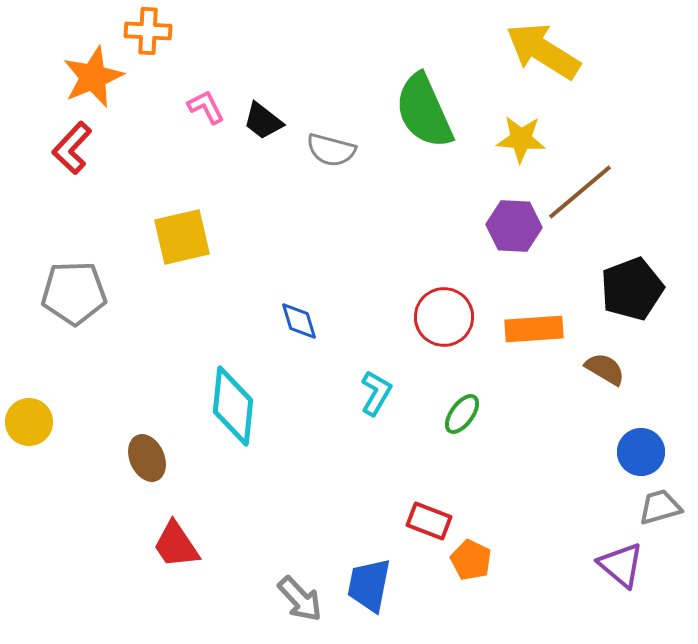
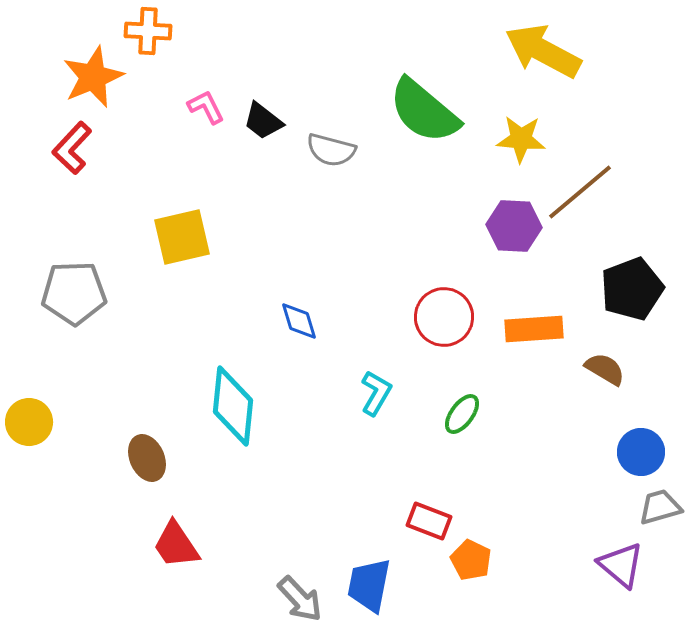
yellow arrow: rotated 4 degrees counterclockwise
green semicircle: rotated 26 degrees counterclockwise
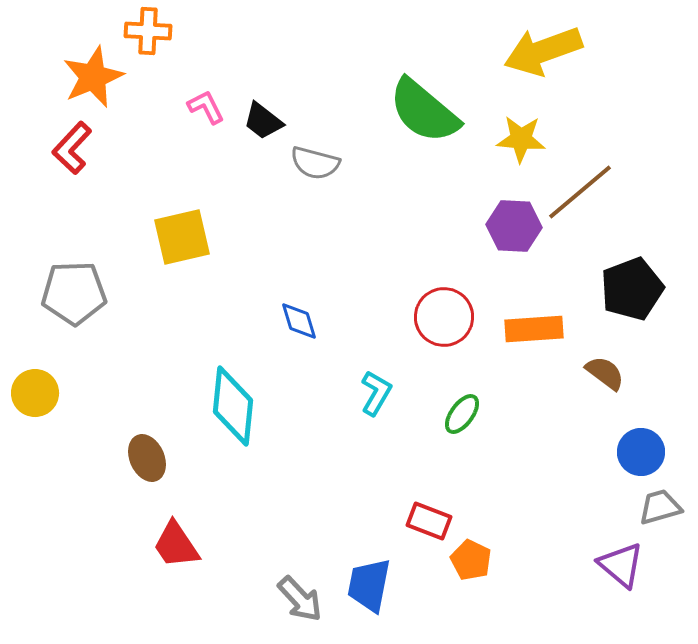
yellow arrow: rotated 48 degrees counterclockwise
gray semicircle: moved 16 px left, 13 px down
brown semicircle: moved 4 px down; rotated 6 degrees clockwise
yellow circle: moved 6 px right, 29 px up
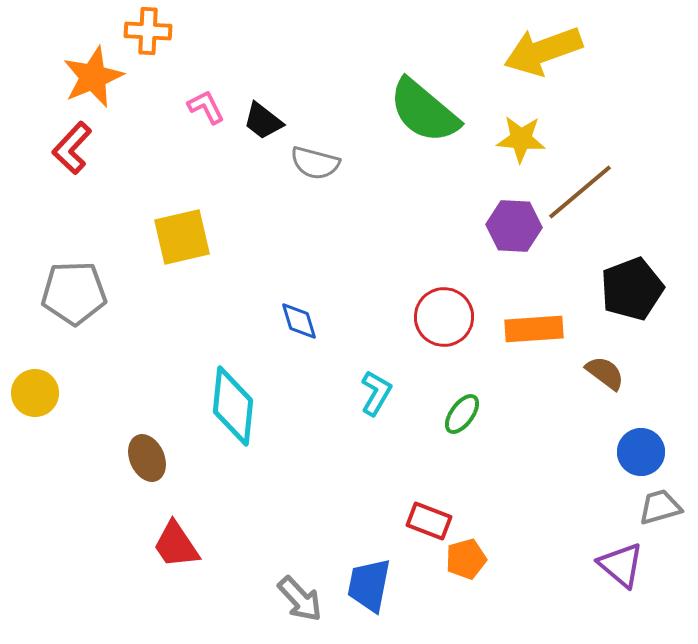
orange pentagon: moved 5 px left, 1 px up; rotated 30 degrees clockwise
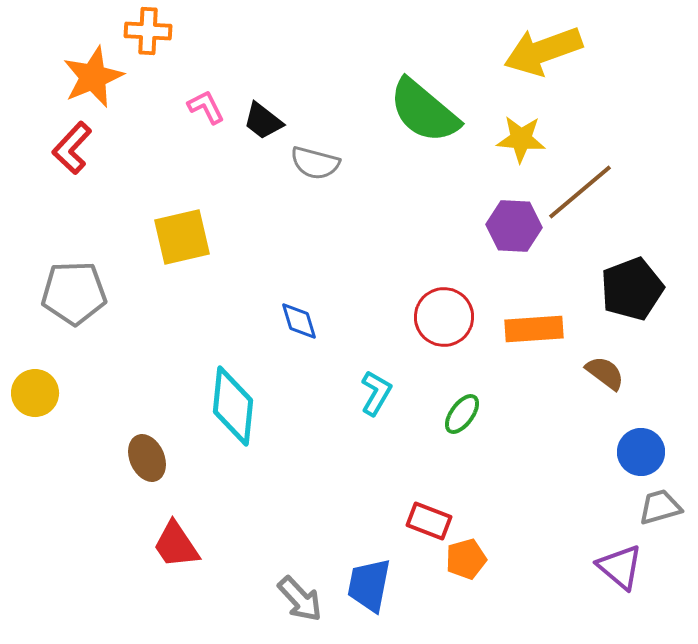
purple triangle: moved 1 px left, 2 px down
